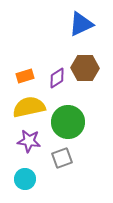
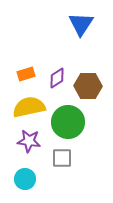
blue triangle: rotated 32 degrees counterclockwise
brown hexagon: moved 3 px right, 18 px down
orange rectangle: moved 1 px right, 2 px up
gray square: rotated 20 degrees clockwise
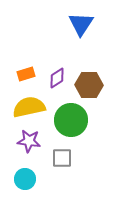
brown hexagon: moved 1 px right, 1 px up
green circle: moved 3 px right, 2 px up
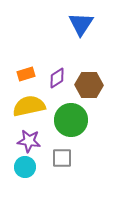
yellow semicircle: moved 1 px up
cyan circle: moved 12 px up
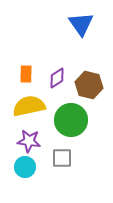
blue triangle: rotated 8 degrees counterclockwise
orange rectangle: rotated 72 degrees counterclockwise
brown hexagon: rotated 12 degrees clockwise
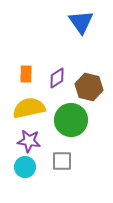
blue triangle: moved 2 px up
brown hexagon: moved 2 px down
yellow semicircle: moved 2 px down
gray square: moved 3 px down
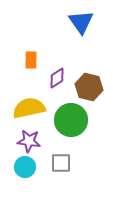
orange rectangle: moved 5 px right, 14 px up
gray square: moved 1 px left, 2 px down
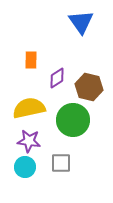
green circle: moved 2 px right
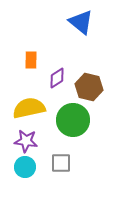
blue triangle: rotated 16 degrees counterclockwise
purple star: moved 3 px left
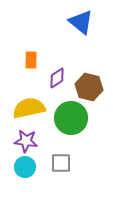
green circle: moved 2 px left, 2 px up
